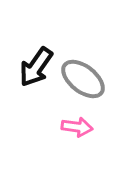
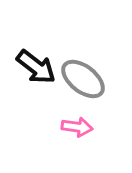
black arrow: rotated 87 degrees counterclockwise
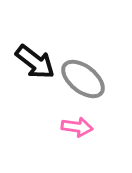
black arrow: moved 1 px left, 5 px up
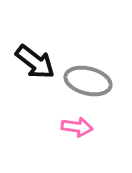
gray ellipse: moved 5 px right, 2 px down; rotated 24 degrees counterclockwise
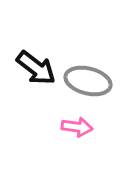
black arrow: moved 1 px right, 6 px down
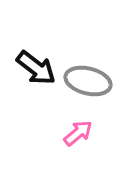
pink arrow: moved 1 px right, 6 px down; rotated 48 degrees counterclockwise
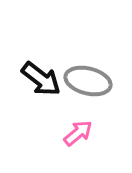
black arrow: moved 5 px right, 11 px down
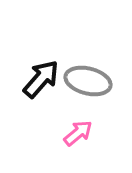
black arrow: rotated 87 degrees counterclockwise
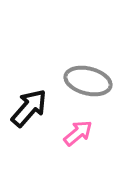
black arrow: moved 12 px left, 29 px down
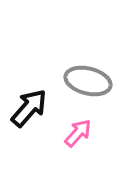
pink arrow: rotated 8 degrees counterclockwise
